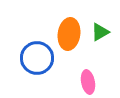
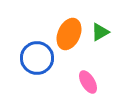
orange ellipse: rotated 16 degrees clockwise
pink ellipse: rotated 20 degrees counterclockwise
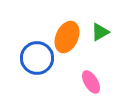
orange ellipse: moved 2 px left, 3 px down
pink ellipse: moved 3 px right
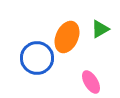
green triangle: moved 3 px up
